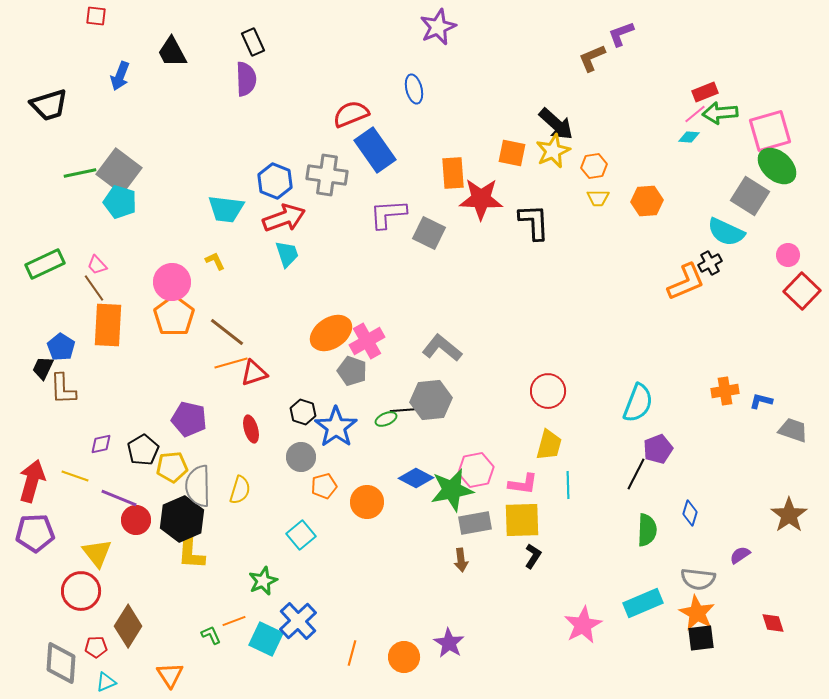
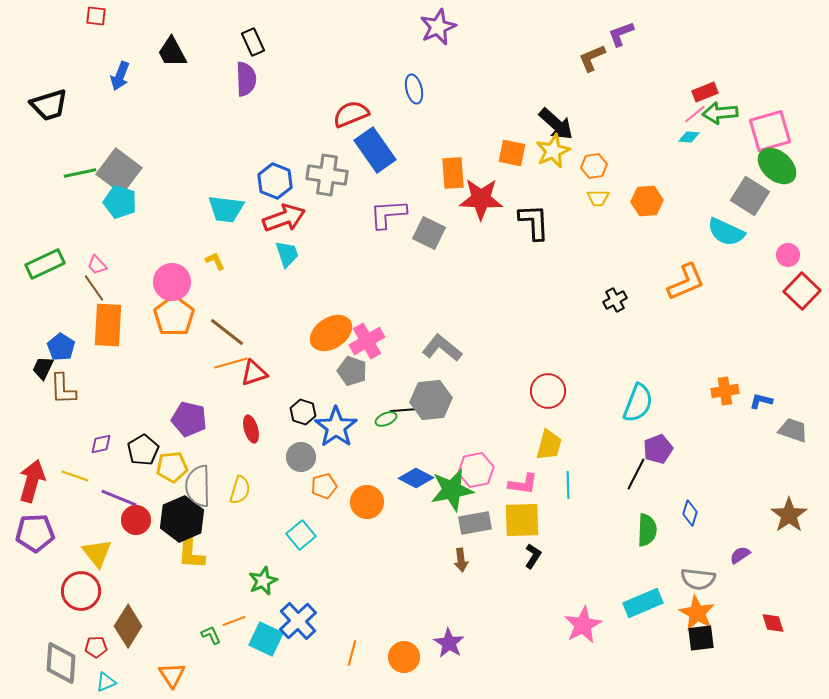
black cross at (710, 263): moved 95 px left, 37 px down
orange triangle at (170, 675): moved 2 px right
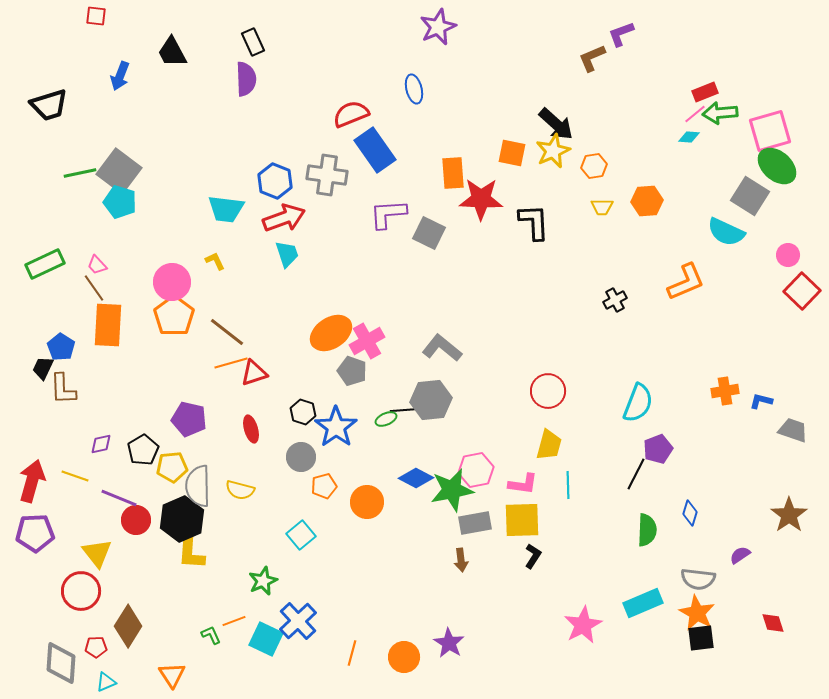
yellow trapezoid at (598, 198): moved 4 px right, 9 px down
yellow semicircle at (240, 490): rotated 88 degrees clockwise
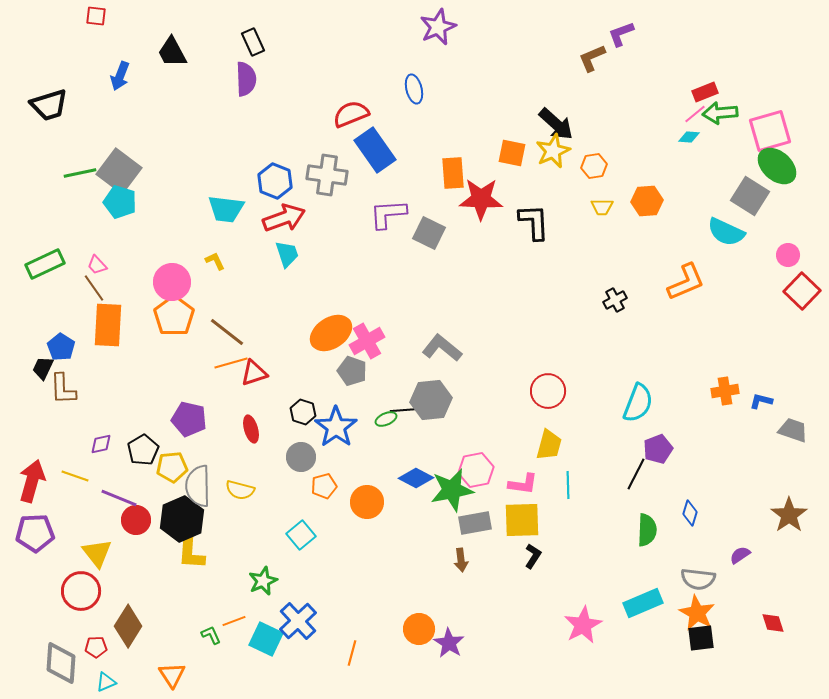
orange circle at (404, 657): moved 15 px right, 28 px up
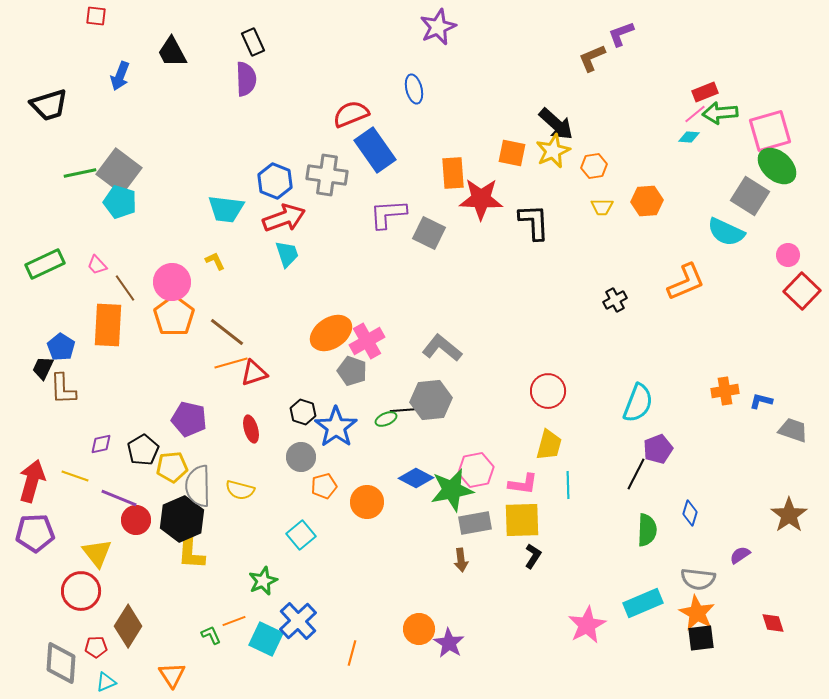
brown line at (94, 288): moved 31 px right
pink star at (583, 625): moved 4 px right
